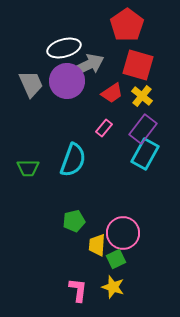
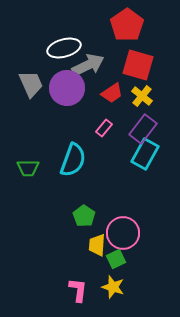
purple circle: moved 7 px down
green pentagon: moved 10 px right, 5 px up; rotated 25 degrees counterclockwise
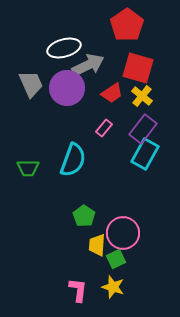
red square: moved 3 px down
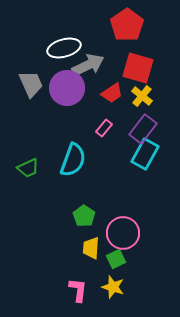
green trapezoid: rotated 25 degrees counterclockwise
yellow trapezoid: moved 6 px left, 3 px down
